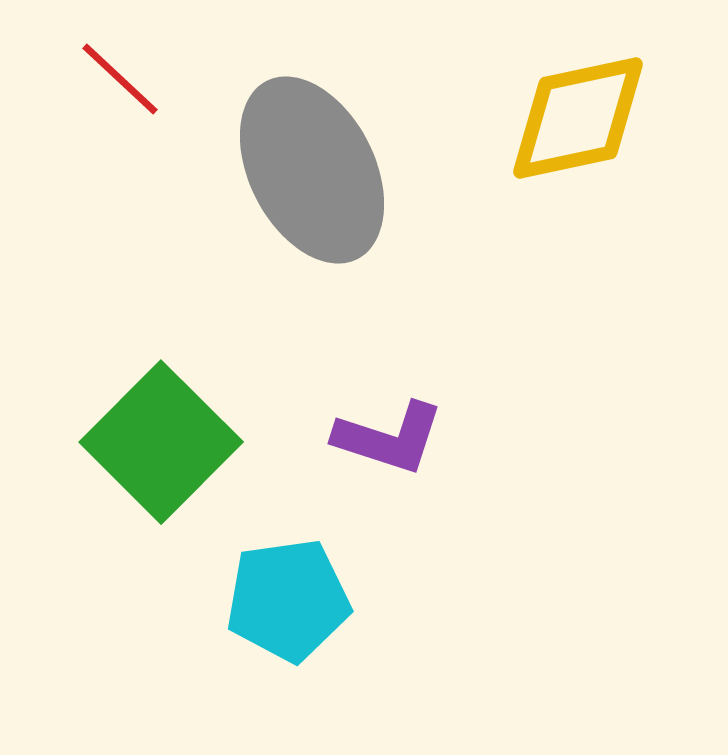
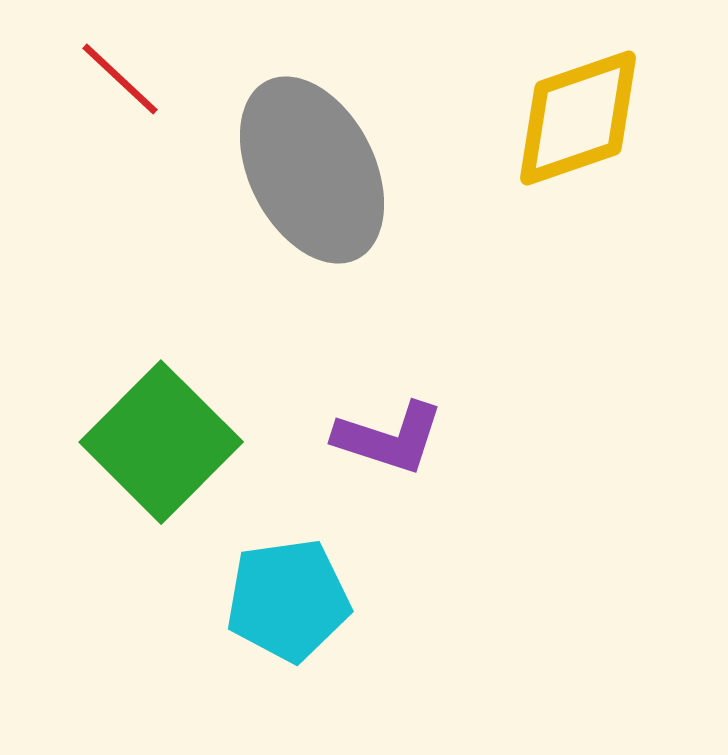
yellow diamond: rotated 7 degrees counterclockwise
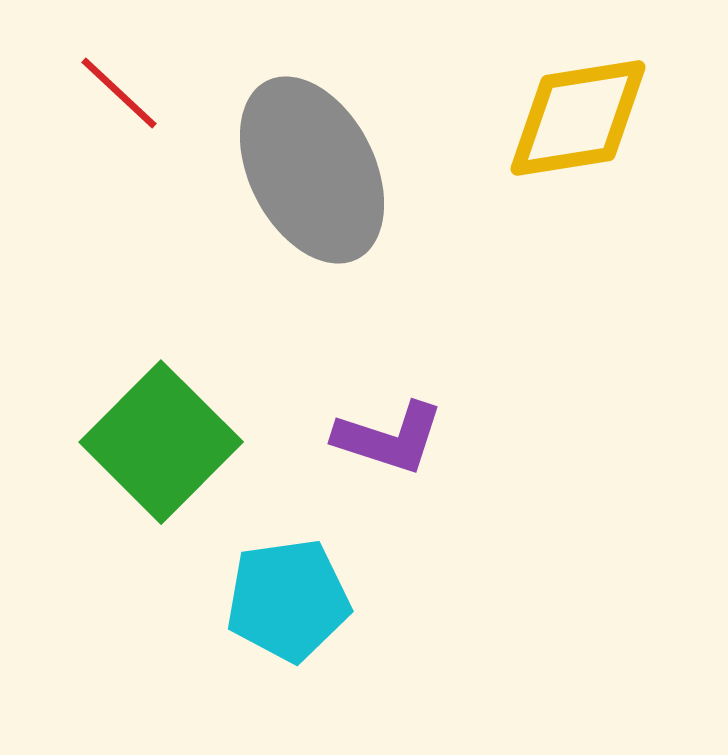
red line: moved 1 px left, 14 px down
yellow diamond: rotated 10 degrees clockwise
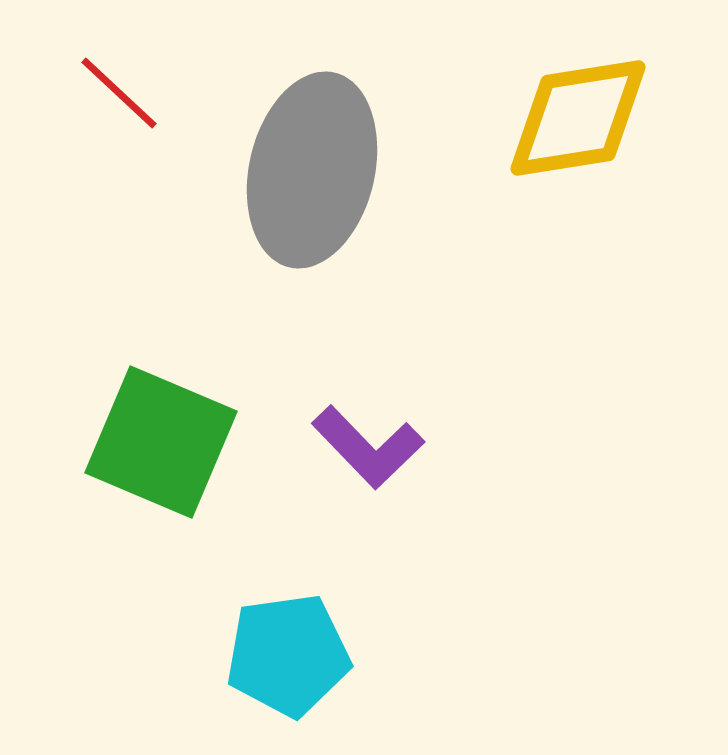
gray ellipse: rotated 40 degrees clockwise
purple L-shape: moved 21 px left, 9 px down; rotated 28 degrees clockwise
green square: rotated 22 degrees counterclockwise
cyan pentagon: moved 55 px down
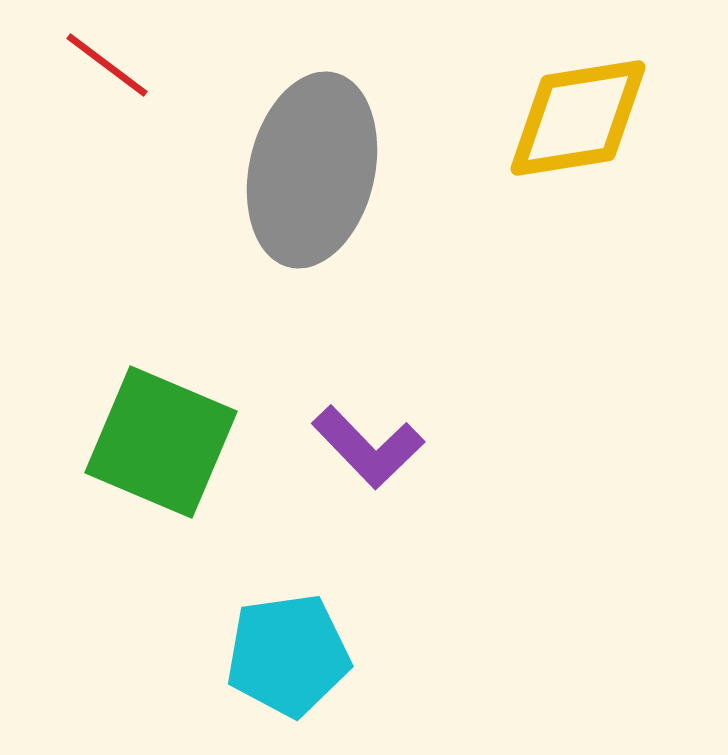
red line: moved 12 px left, 28 px up; rotated 6 degrees counterclockwise
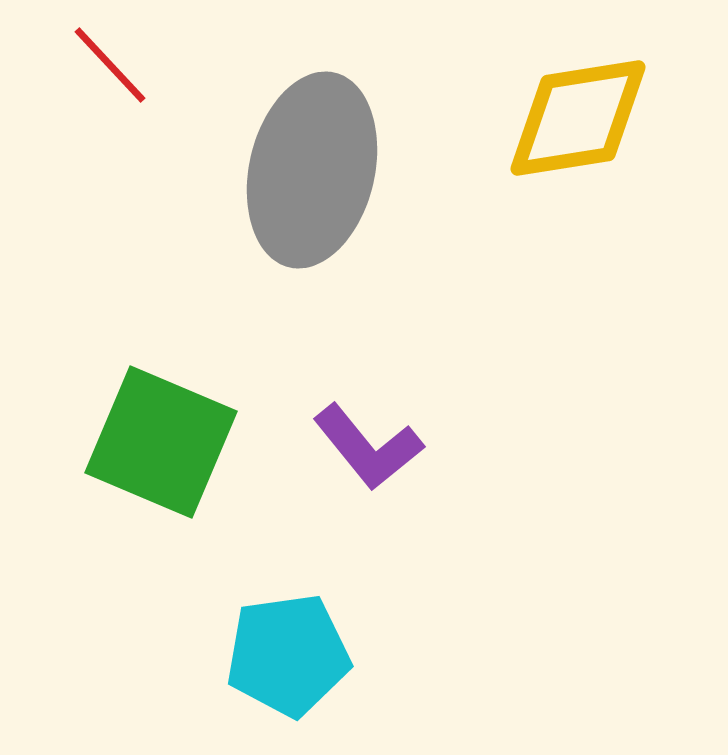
red line: moved 3 px right; rotated 10 degrees clockwise
purple L-shape: rotated 5 degrees clockwise
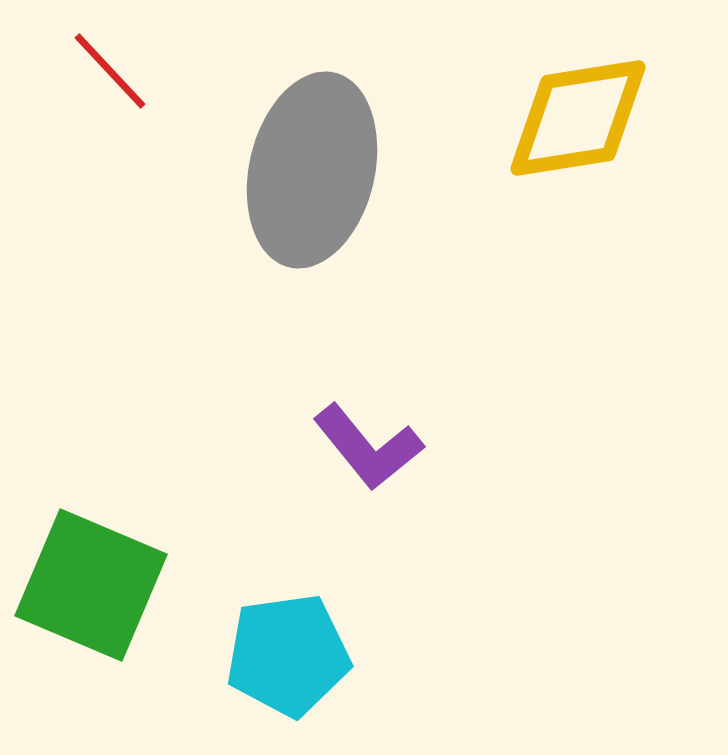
red line: moved 6 px down
green square: moved 70 px left, 143 px down
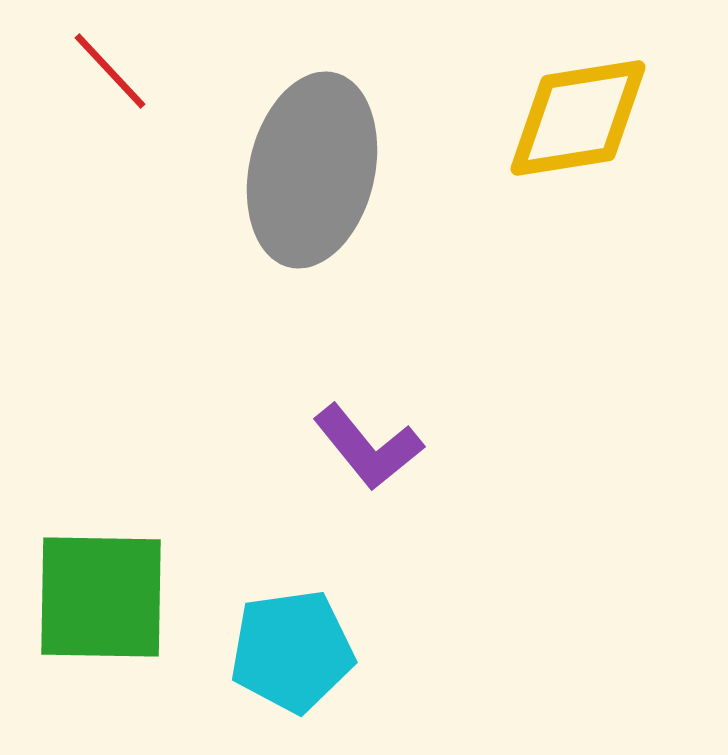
green square: moved 10 px right, 12 px down; rotated 22 degrees counterclockwise
cyan pentagon: moved 4 px right, 4 px up
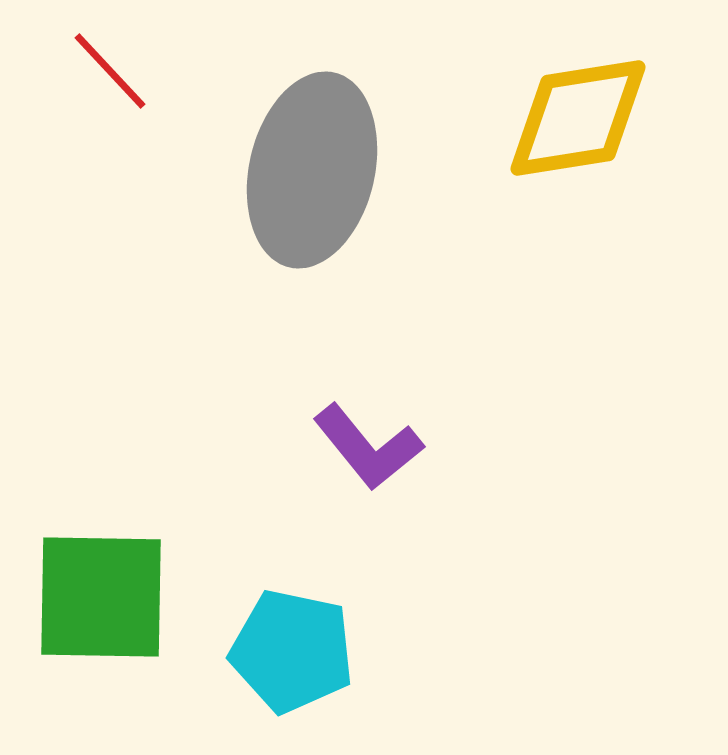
cyan pentagon: rotated 20 degrees clockwise
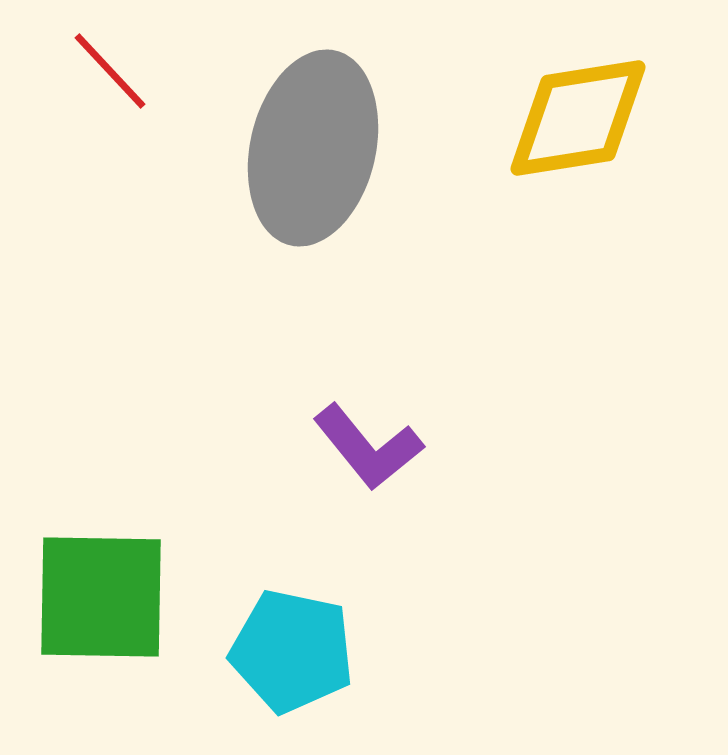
gray ellipse: moved 1 px right, 22 px up
